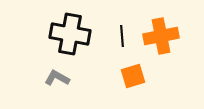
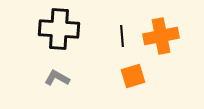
black cross: moved 11 px left, 5 px up; rotated 6 degrees counterclockwise
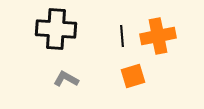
black cross: moved 3 px left
orange cross: moved 3 px left
gray L-shape: moved 9 px right, 1 px down
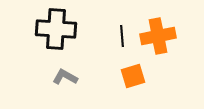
gray L-shape: moved 1 px left, 2 px up
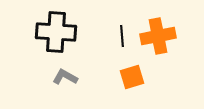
black cross: moved 3 px down
orange square: moved 1 px left, 1 px down
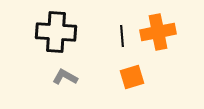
orange cross: moved 4 px up
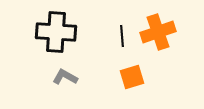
orange cross: rotated 8 degrees counterclockwise
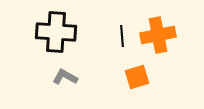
orange cross: moved 3 px down; rotated 8 degrees clockwise
orange square: moved 5 px right
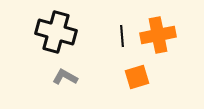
black cross: rotated 12 degrees clockwise
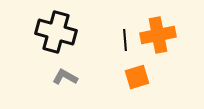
black line: moved 3 px right, 4 px down
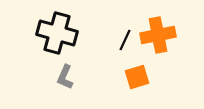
black cross: moved 1 px right, 1 px down
black line: rotated 30 degrees clockwise
gray L-shape: rotated 95 degrees counterclockwise
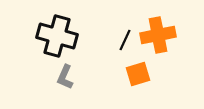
black cross: moved 3 px down
orange square: moved 1 px right, 3 px up
